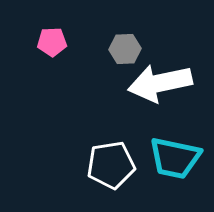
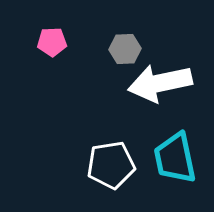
cyan trapezoid: rotated 66 degrees clockwise
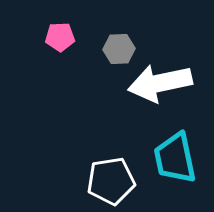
pink pentagon: moved 8 px right, 5 px up
gray hexagon: moved 6 px left
white pentagon: moved 16 px down
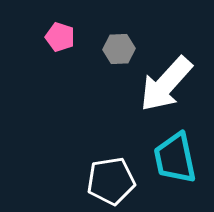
pink pentagon: rotated 20 degrees clockwise
white arrow: moved 6 px right, 1 px down; rotated 36 degrees counterclockwise
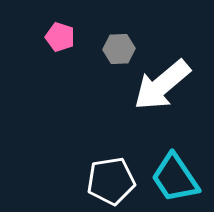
white arrow: moved 4 px left, 1 px down; rotated 8 degrees clockwise
cyan trapezoid: moved 20 px down; rotated 22 degrees counterclockwise
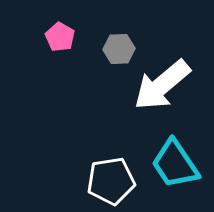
pink pentagon: rotated 12 degrees clockwise
cyan trapezoid: moved 14 px up
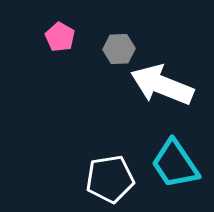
white arrow: rotated 62 degrees clockwise
white pentagon: moved 1 px left, 2 px up
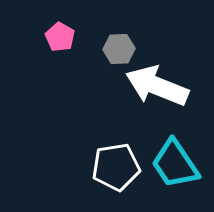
white arrow: moved 5 px left, 1 px down
white pentagon: moved 6 px right, 12 px up
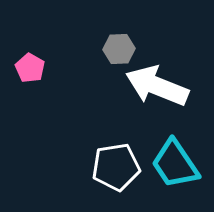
pink pentagon: moved 30 px left, 31 px down
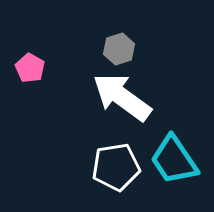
gray hexagon: rotated 16 degrees counterclockwise
white arrow: moved 35 px left, 11 px down; rotated 14 degrees clockwise
cyan trapezoid: moved 1 px left, 4 px up
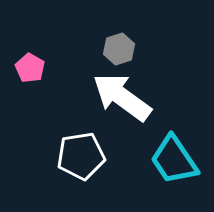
white pentagon: moved 35 px left, 11 px up
